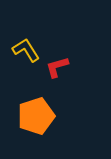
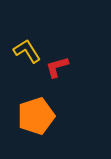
yellow L-shape: moved 1 px right, 1 px down
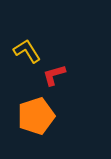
red L-shape: moved 3 px left, 8 px down
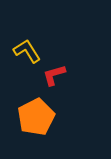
orange pentagon: moved 1 px down; rotated 9 degrees counterclockwise
